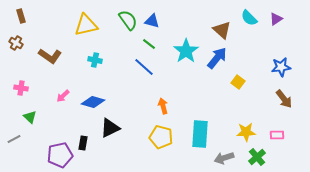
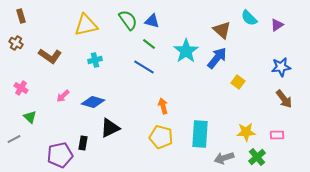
purple triangle: moved 1 px right, 6 px down
cyan cross: rotated 24 degrees counterclockwise
blue line: rotated 10 degrees counterclockwise
pink cross: rotated 24 degrees clockwise
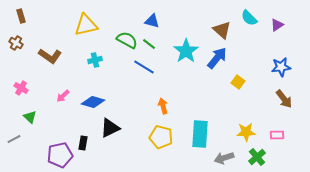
green semicircle: moved 1 px left, 20 px down; rotated 25 degrees counterclockwise
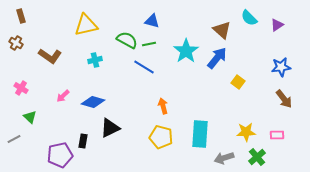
green line: rotated 48 degrees counterclockwise
black rectangle: moved 2 px up
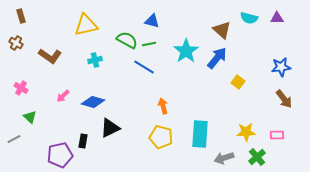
cyan semicircle: rotated 30 degrees counterclockwise
purple triangle: moved 7 px up; rotated 32 degrees clockwise
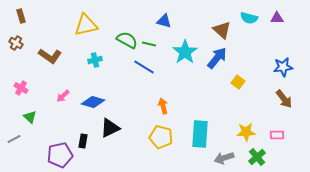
blue triangle: moved 12 px right
green line: rotated 24 degrees clockwise
cyan star: moved 1 px left, 1 px down
blue star: moved 2 px right
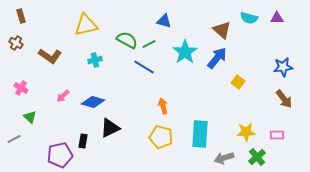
green line: rotated 40 degrees counterclockwise
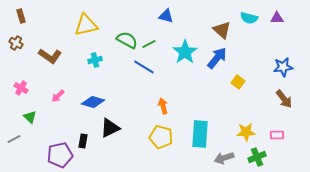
blue triangle: moved 2 px right, 5 px up
pink arrow: moved 5 px left
green cross: rotated 18 degrees clockwise
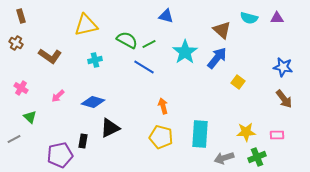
blue star: rotated 18 degrees clockwise
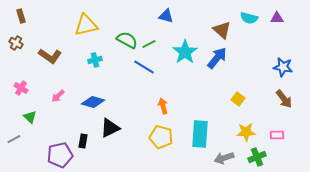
yellow square: moved 17 px down
